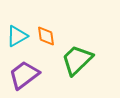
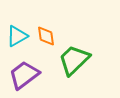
green trapezoid: moved 3 px left
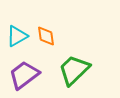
green trapezoid: moved 10 px down
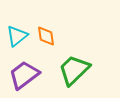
cyan triangle: rotated 10 degrees counterclockwise
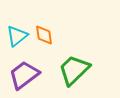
orange diamond: moved 2 px left, 1 px up
